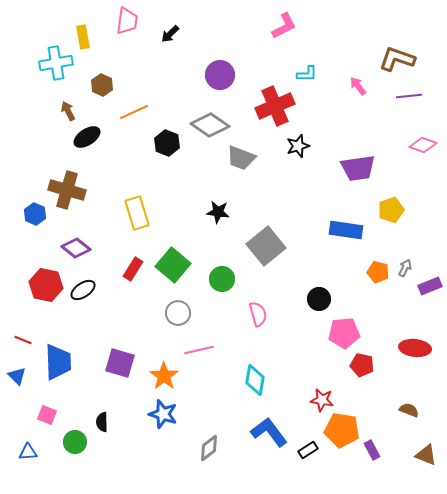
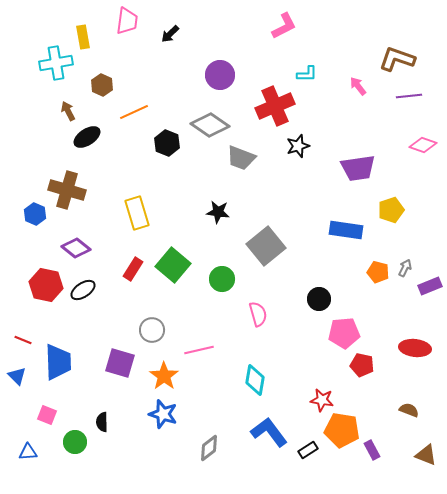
gray circle at (178, 313): moved 26 px left, 17 px down
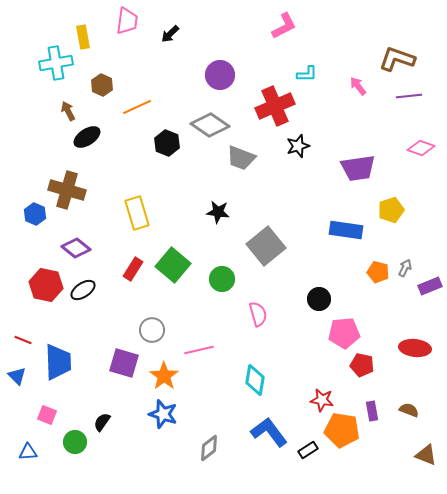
orange line at (134, 112): moved 3 px right, 5 px up
pink diamond at (423, 145): moved 2 px left, 3 px down
purple square at (120, 363): moved 4 px right
black semicircle at (102, 422): rotated 36 degrees clockwise
purple rectangle at (372, 450): moved 39 px up; rotated 18 degrees clockwise
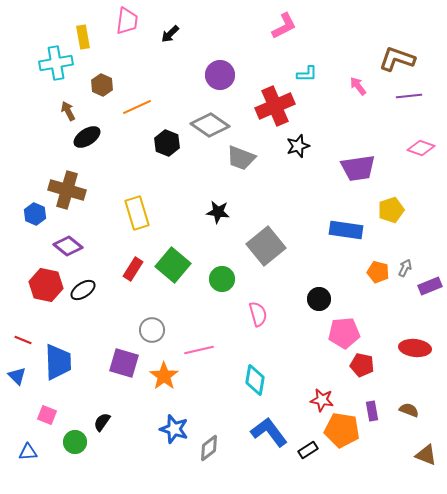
purple diamond at (76, 248): moved 8 px left, 2 px up
blue star at (163, 414): moved 11 px right, 15 px down
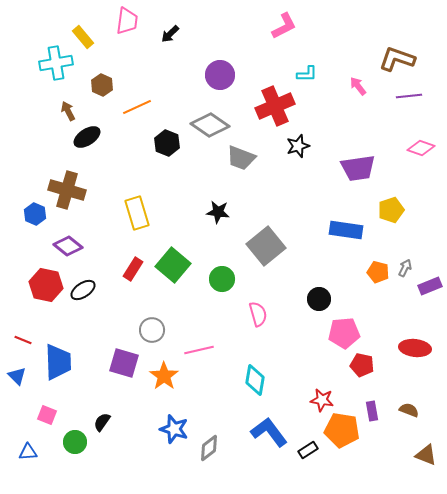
yellow rectangle at (83, 37): rotated 30 degrees counterclockwise
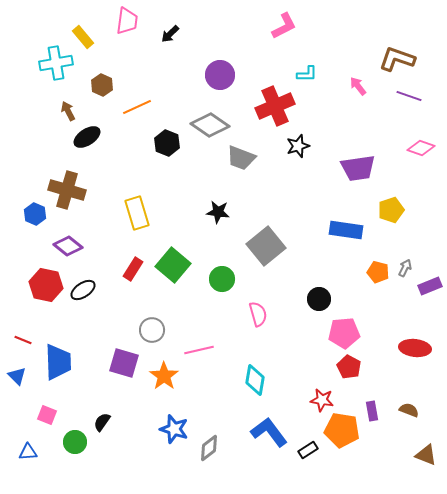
purple line at (409, 96): rotated 25 degrees clockwise
red pentagon at (362, 365): moved 13 px left, 2 px down; rotated 15 degrees clockwise
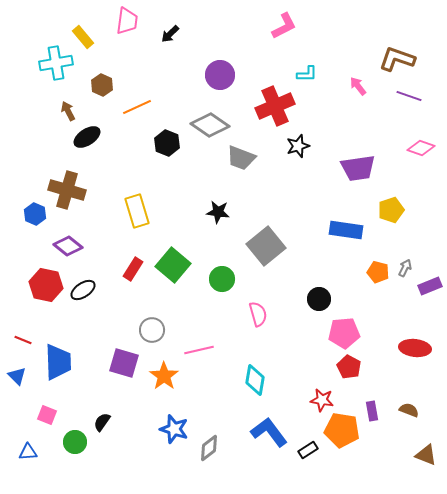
yellow rectangle at (137, 213): moved 2 px up
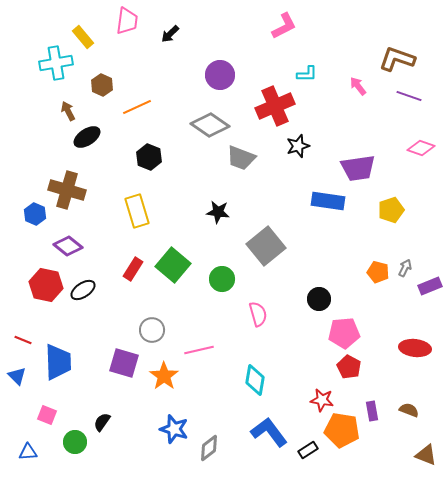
black hexagon at (167, 143): moved 18 px left, 14 px down
blue rectangle at (346, 230): moved 18 px left, 29 px up
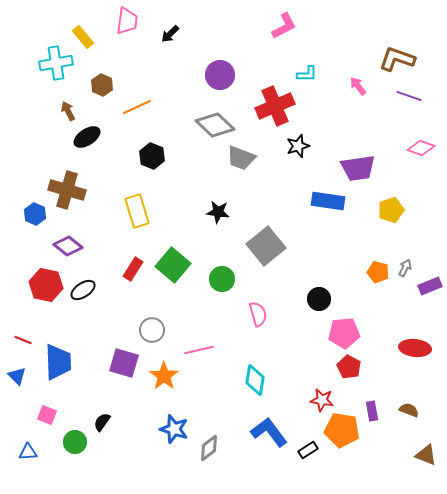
gray diamond at (210, 125): moved 5 px right; rotated 9 degrees clockwise
black hexagon at (149, 157): moved 3 px right, 1 px up
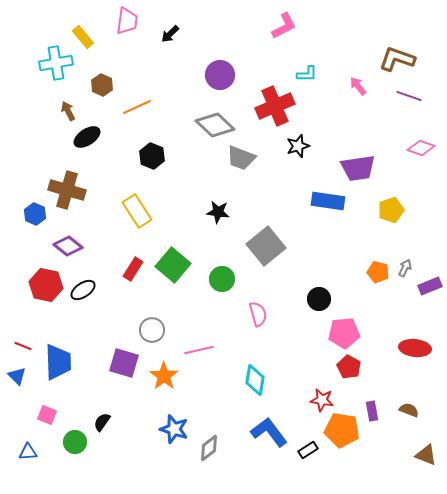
yellow rectangle at (137, 211): rotated 16 degrees counterclockwise
red line at (23, 340): moved 6 px down
